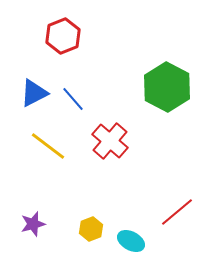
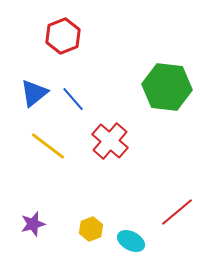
green hexagon: rotated 21 degrees counterclockwise
blue triangle: rotated 12 degrees counterclockwise
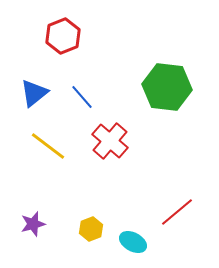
blue line: moved 9 px right, 2 px up
cyan ellipse: moved 2 px right, 1 px down
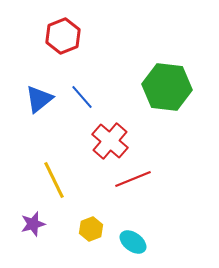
blue triangle: moved 5 px right, 6 px down
yellow line: moved 6 px right, 34 px down; rotated 27 degrees clockwise
red line: moved 44 px left, 33 px up; rotated 18 degrees clockwise
cyan ellipse: rotated 8 degrees clockwise
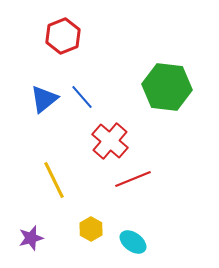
blue triangle: moved 5 px right
purple star: moved 2 px left, 14 px down
yellow hexagon: rotated 10 degrees counterclockwise
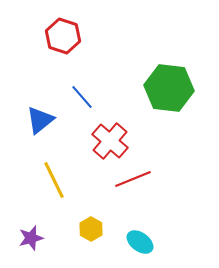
red hexagon: rotated 20 degrees counterclockwise
green hexagon: moved 2 px right, 1 px down
blue triangle: moved 4 px left, 21 px down
cyan ellipse: moved 7 px right
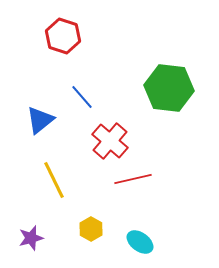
red line: rotated 9 degrees clockwise
